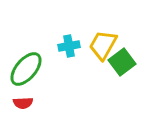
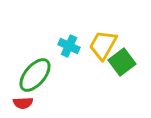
cyan cross: rotated 35 degrees clockwise
green ellipse: moved 9 px right, 6 px down
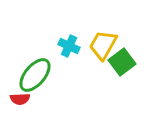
red semicircle: moved 3 px left, 4 px up
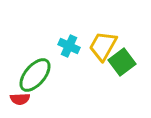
yellow trapezoid: moved 1 px down
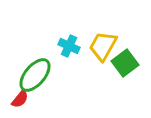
green square: moved 3 px right, 1 px down
red semicircle: rotated 48 degrees counterclockwise
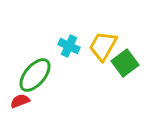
red semicircle: moved 2 px down; rotated 150 degrees counterclockwise
